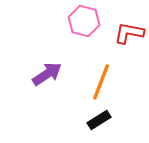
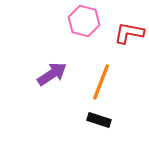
purple arrow: moved 5 px right
black rectangle: rotated 50 degrees clockwise
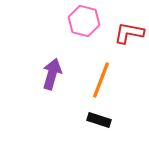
purple arrow: rotated 40 degrees counterclockwise
orange line: moved 2 px up
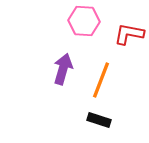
pink hexagon: rotated 12 degrees counterclockwise
red L-shape: moved 1 px down
purple arrow: moved 11 px right, 5 px up
